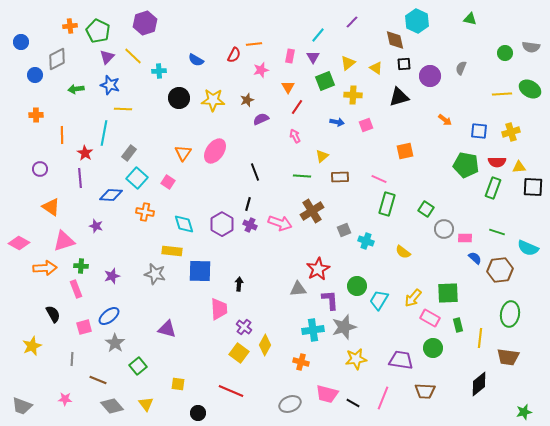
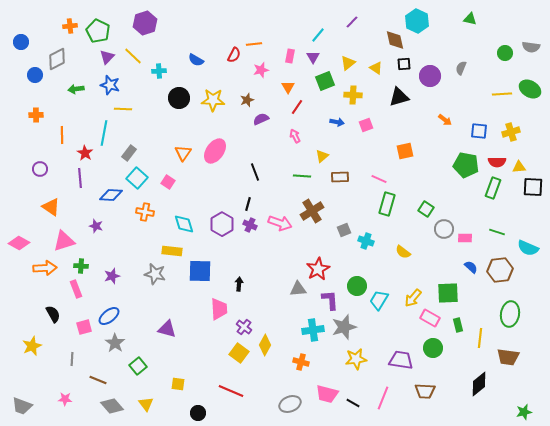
blue semicircle at (475, 258): moved 4 px left, 9 px down
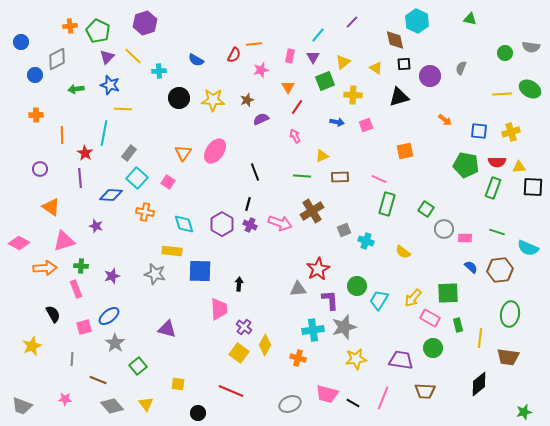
yellow triangle at (348, 63): moved 5 px left, 1 px up
yellow triangle at (322, 156): rotated 16 degrees clockwise
orange cross at (301, 362): moved 3 px left, 4 px up
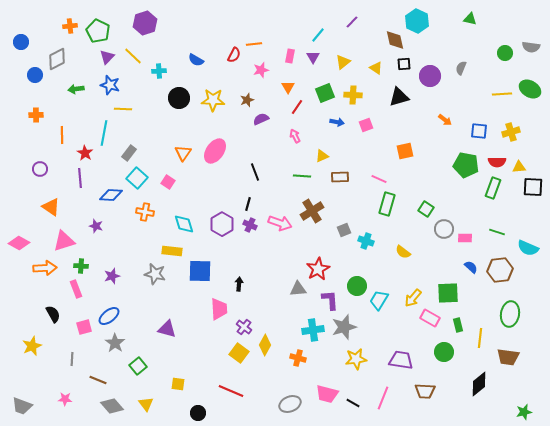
green square at (325, 81): moved 12 px down
green circle at (433, 348): moved 11 px right, 4 px down
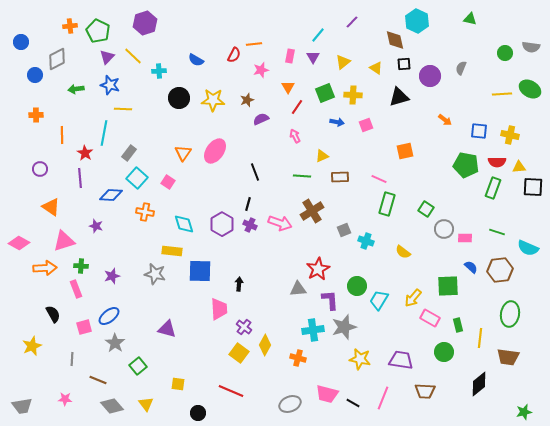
yellow cross at (511, 132): moved 1 px left, 3 px down; rotated 30 degrees clockwise
green square at (448, 293): moved 7 px up
yellow star at (356, 359): moved 4 px right; rotated 20 degrees clockwise
gray trapezoid at (22, 406): rotated 30 degrees counterclockwise
